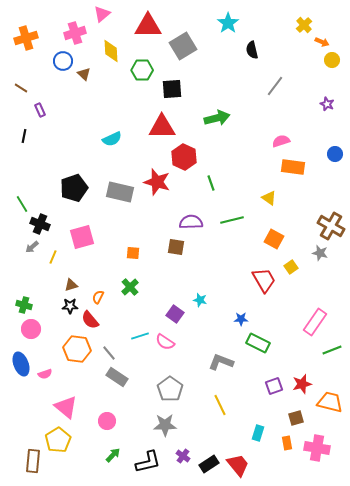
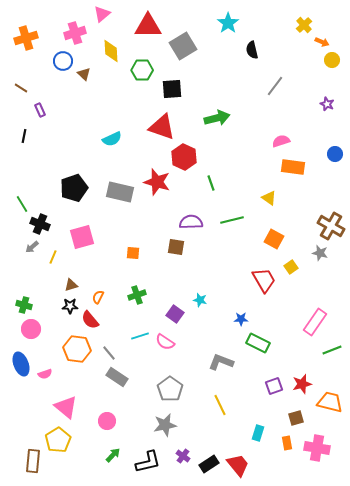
red triangle at (162, 127): rotated 20 degrees clockwise
green cross at (130, 287): moved 7 px right, 8 px down; rotated 24 degrees clockwise
gray star at (165, 425): rotated 10 degrees counterclockwise
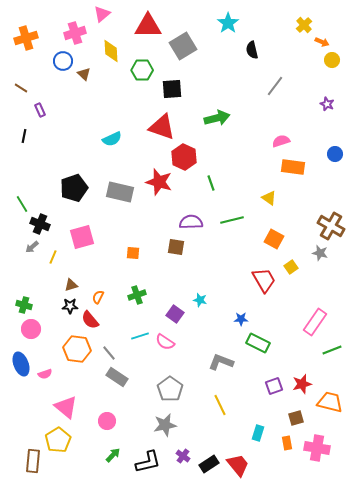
red star at (157, 182): moved 2 px right
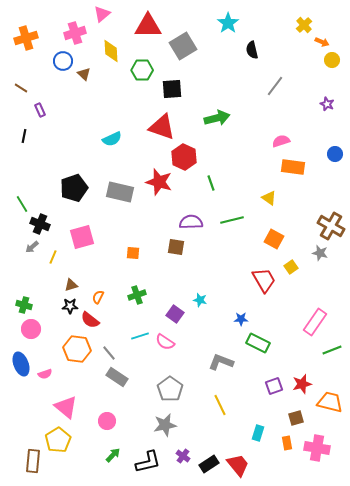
red semicircle at (90, 320): rotated 12 degrees counterclockwise
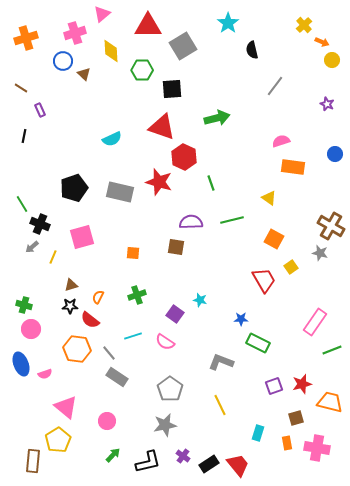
cyan line at (140, 336): moved 7 px left
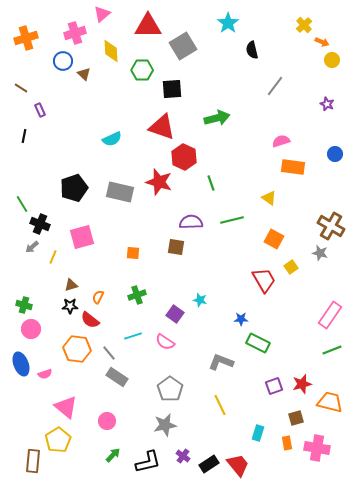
pink rectangle at (315, 322): moved 15 px right, 7 px up
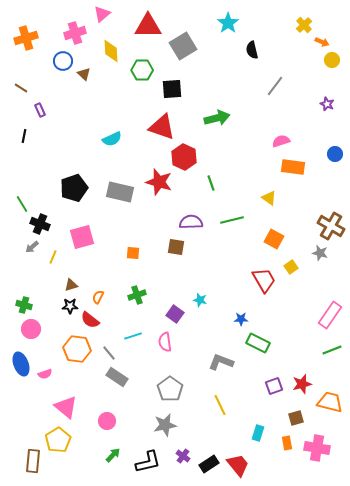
pink semicircle at (165, 342): rotated 48 degrees clockwise
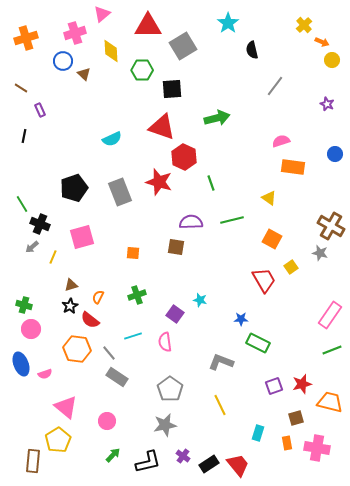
gray rectangle at (120, 192): rotated 56 degrees clockwise
orange square at (274, 239): moved 2 px left
black star at (70, 306): rotated 28 degrees counterclockwise
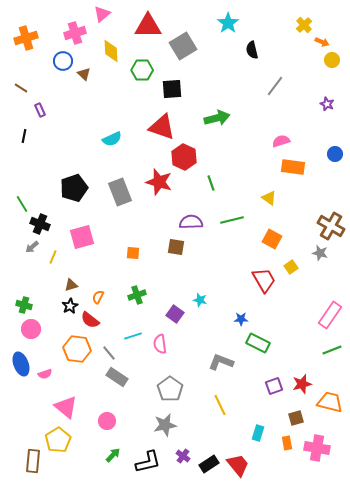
pink semicircle at (165, 342): moved 5 px left, 2 px down
